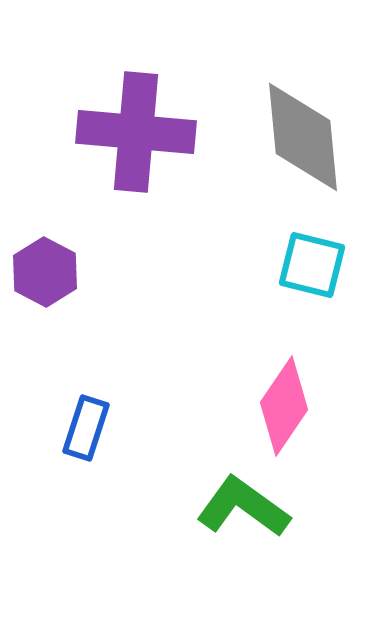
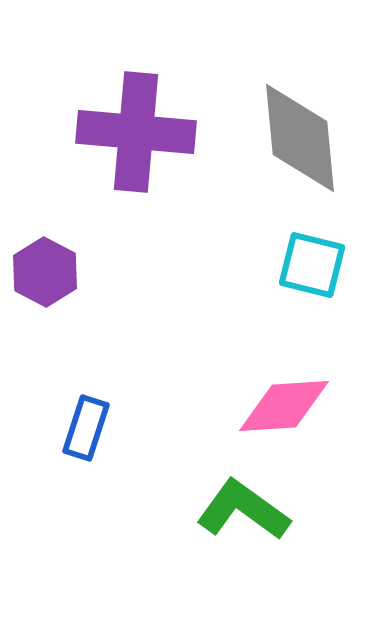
gray diamond: moved 3 px left, 1 px down
pink diamond: rotated 52 degrees clockwise
green L-shape: moved 3 px down
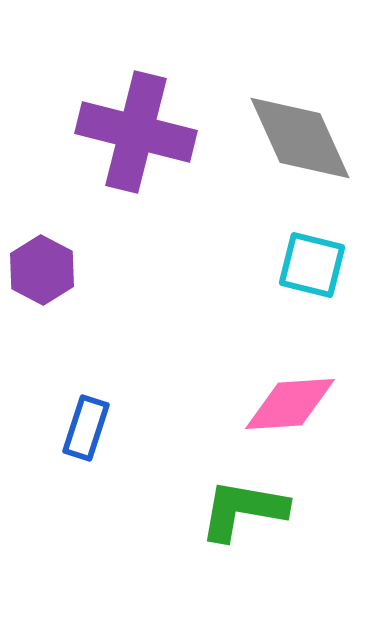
purple cross: rotated 9 degrees clockwise
gray diamond: rotated 19 degrees counterclockwise
purple hexagon: moved 3 px left, 2 px up
pink diamond: moved 6 px right, 2 px up
green L-shape: rotated 26 degrees counterclockwise
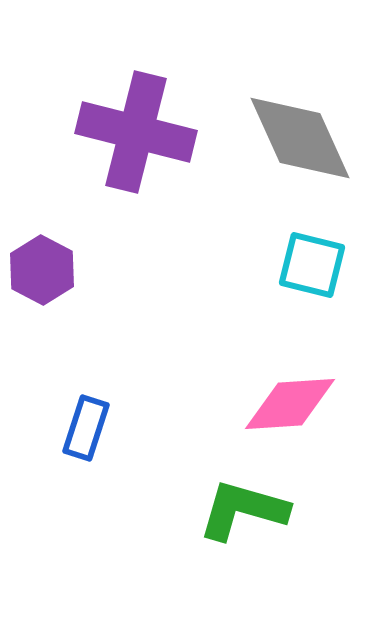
green L-shape: rotated 6 degrees clockwise
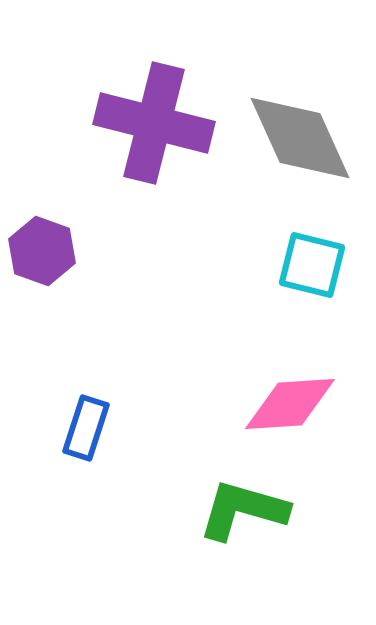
purple cross: moved 18 px right, 9 px up
purple hexagon: moved 19 px up; rotated 8 degrees counterclockwise
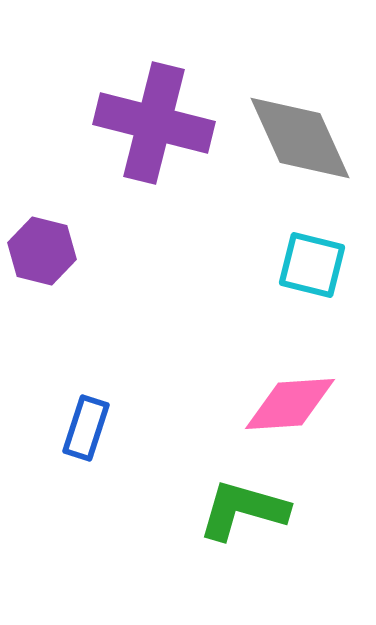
purple hexagon: rotated 6 degrees counterclockwise
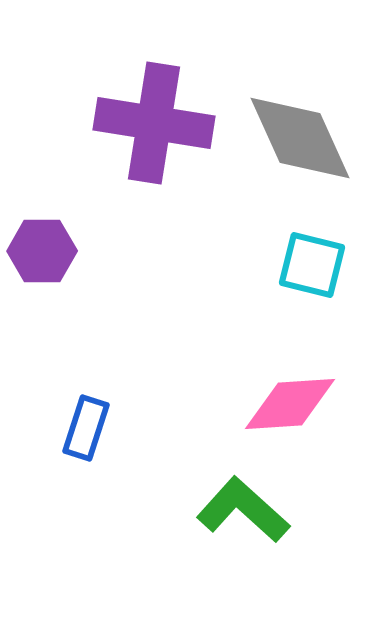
purple cross: rotated 5 degrees counterclockwise
purple hexagon: rotated 14 degrees counterclockwise
green L-shape: rotated 26 degrees clockwise
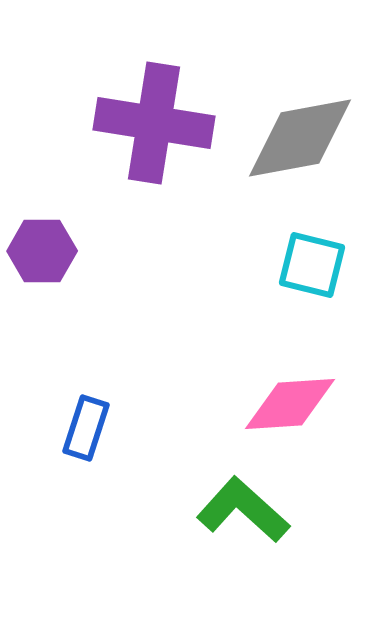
gray diamond: rotated 76 degrees counterclockwise
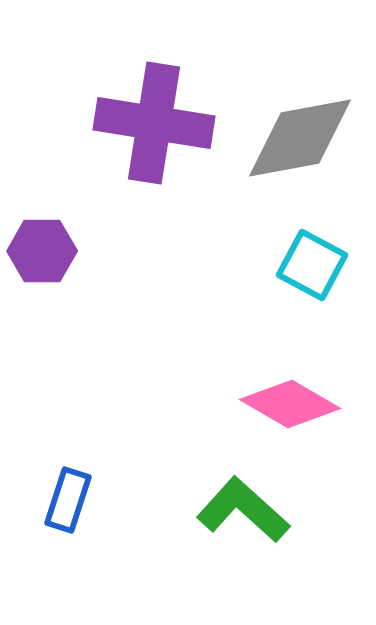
cyan square: rotated 14 degrees clockwise
pink diamond: rotated 34 degrees clockwise
blue rectangle: moved 18 px left, 72 px down
